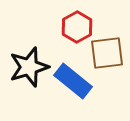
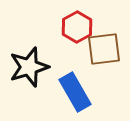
brown square: moved 3 px left, 4 px up
blue rectangle: moved 2 px right, 11 px down; rotated 21 degrees clockwise
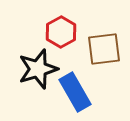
red hexagon: moved 16 px left, 5 px down
black star: moved 9 px right, 2 px down
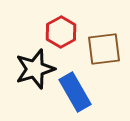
black star: moved 3 px left
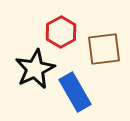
black star: rotated 9 degrees counterclockwise
